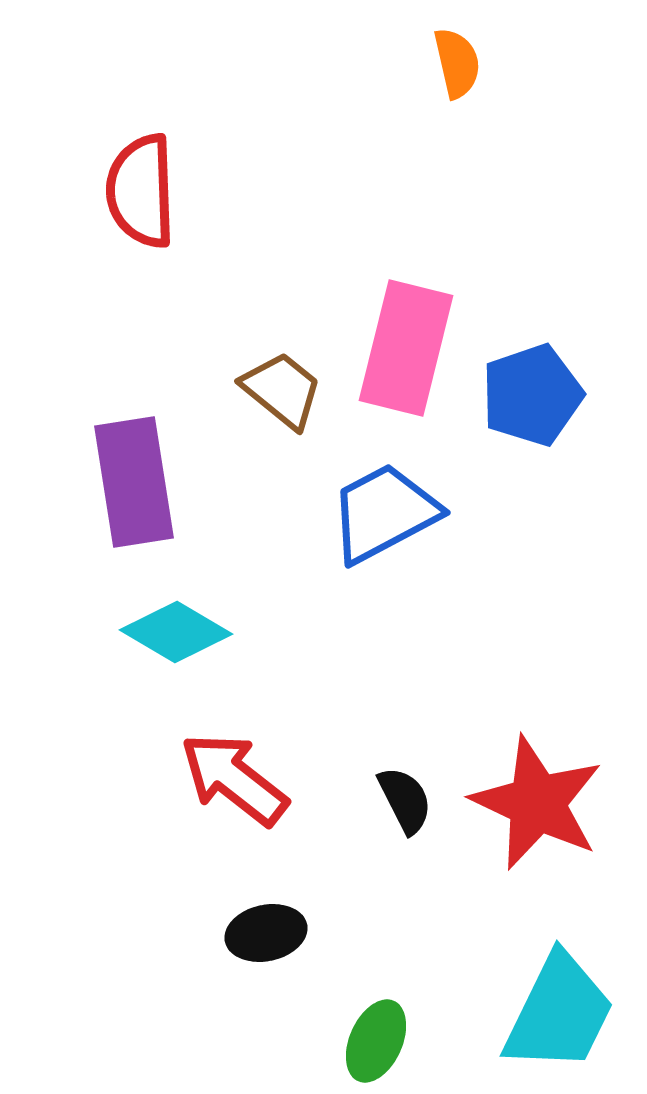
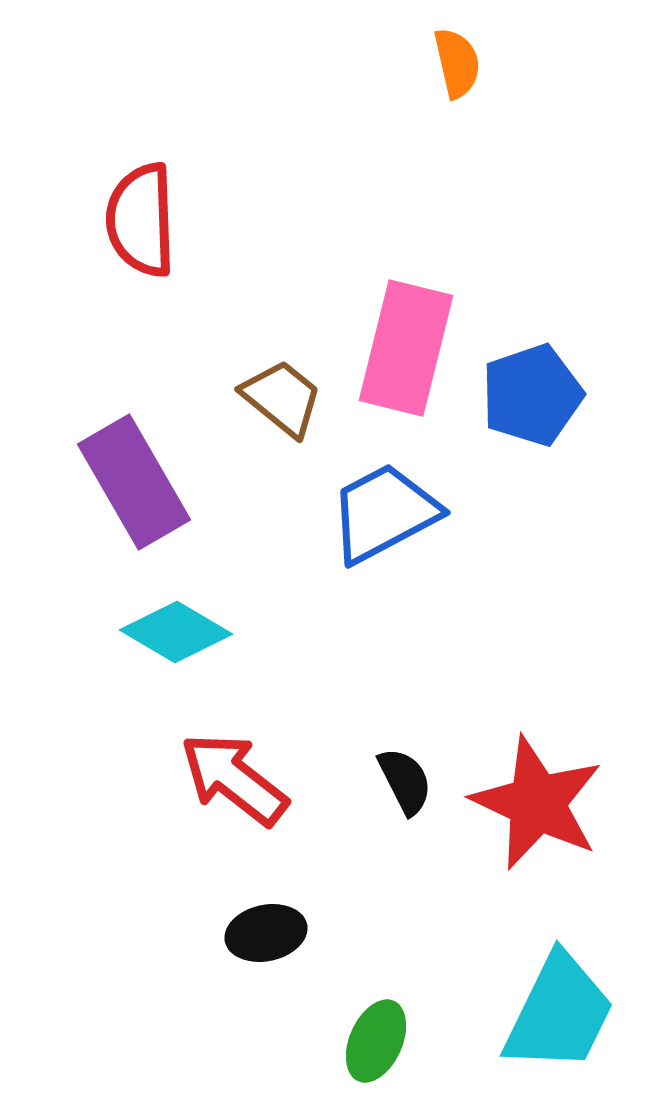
red semicircle: moved 29 px down
brown trapezoid: moved 8 px down
purple rectangle: rotated 21 degrees counterclockwise
black semicircle: moved 19 px up
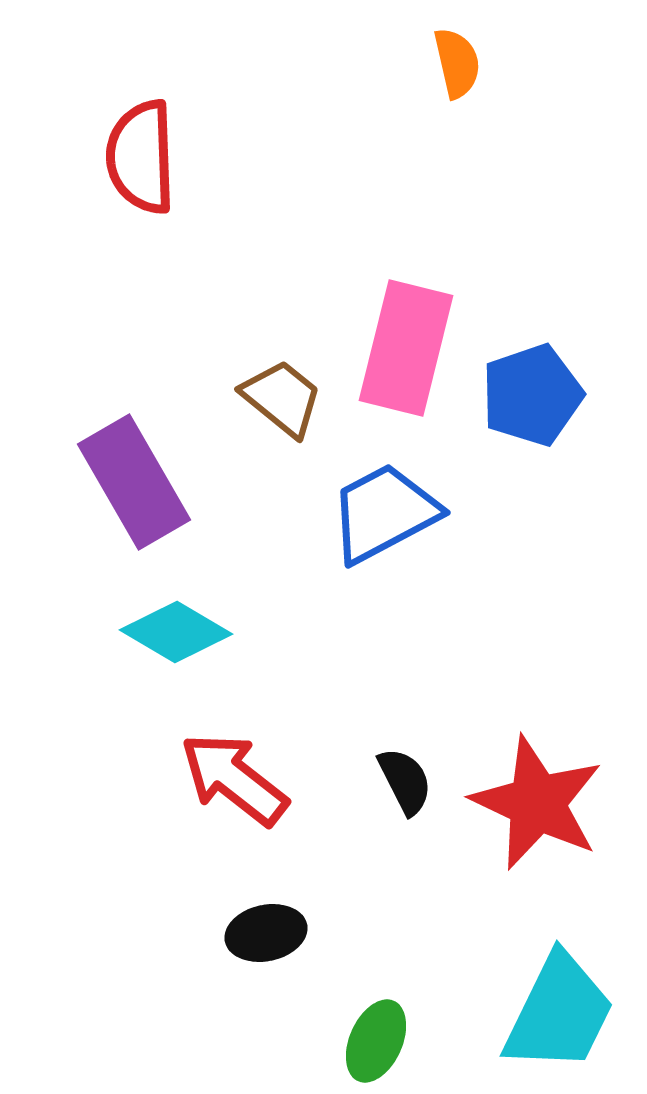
red semicircle: moved 63 px up
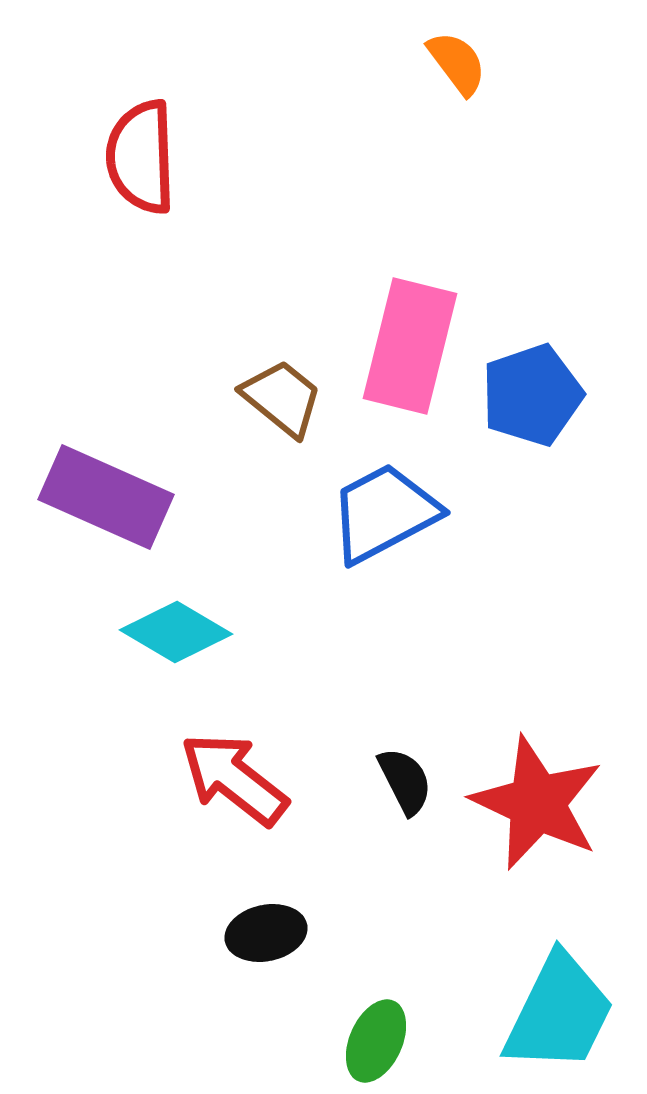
orange semicircle: rotated 24 degrees counterclockwise
pink rectangle: moved 4 px right, 2 px up
purple rectangle: moved 28 px left, 15 px down; rotated 36 degrees counterclockwise
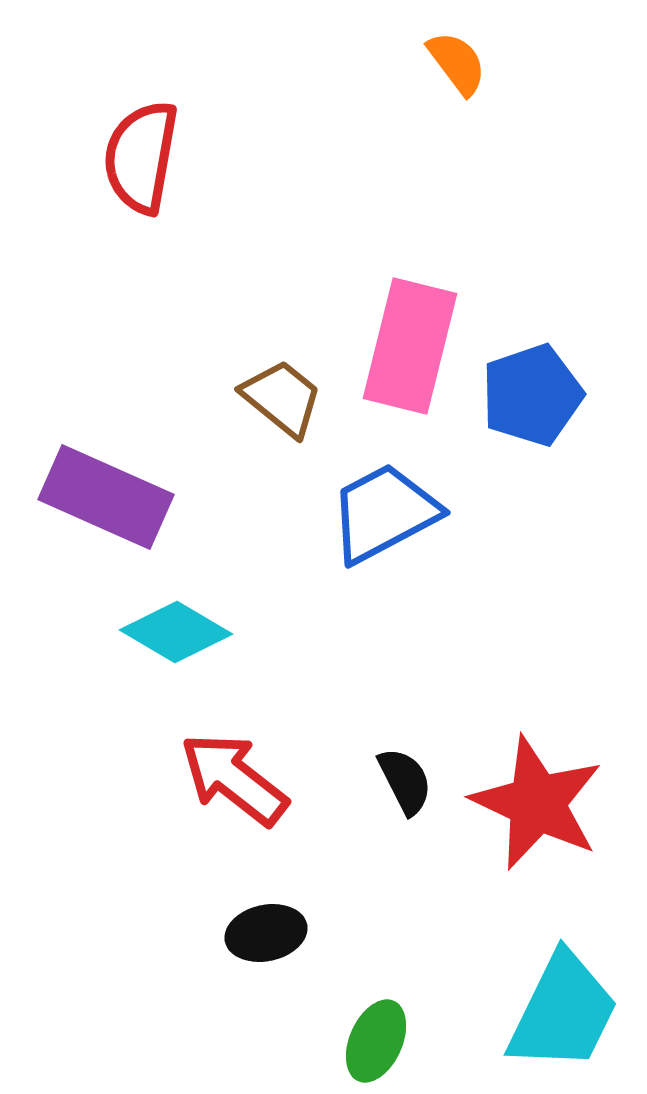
red semicircle: rotated 12 degrees clockwise
cyan trapezoid: moved 4 px right, 1 px up
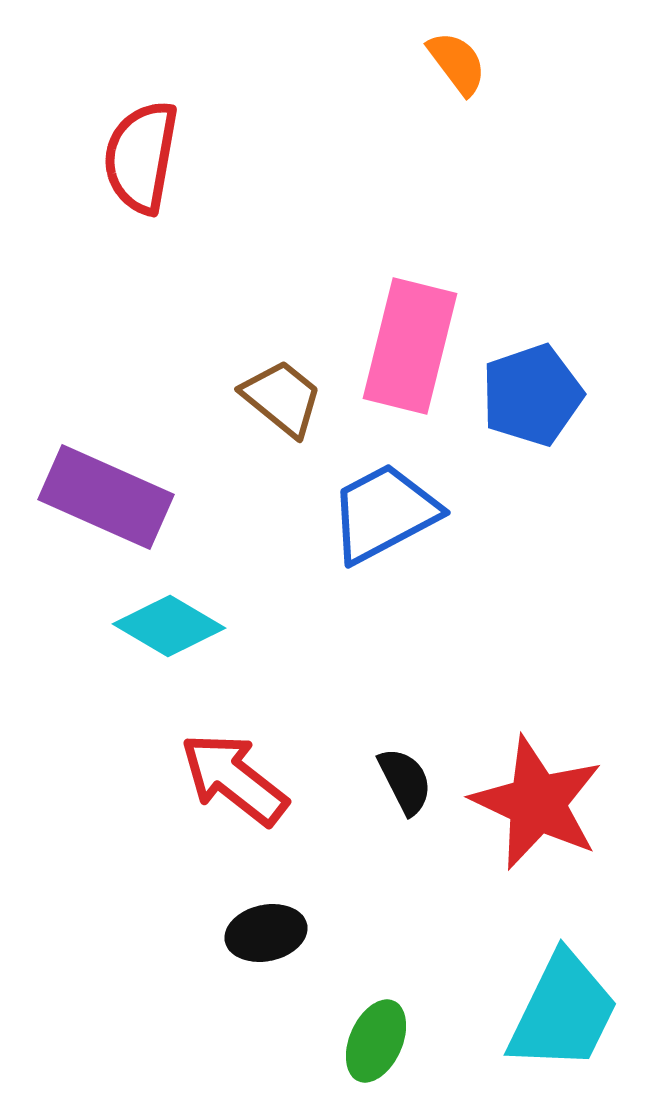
cyan diamond: moved 7 px left, 6 px up
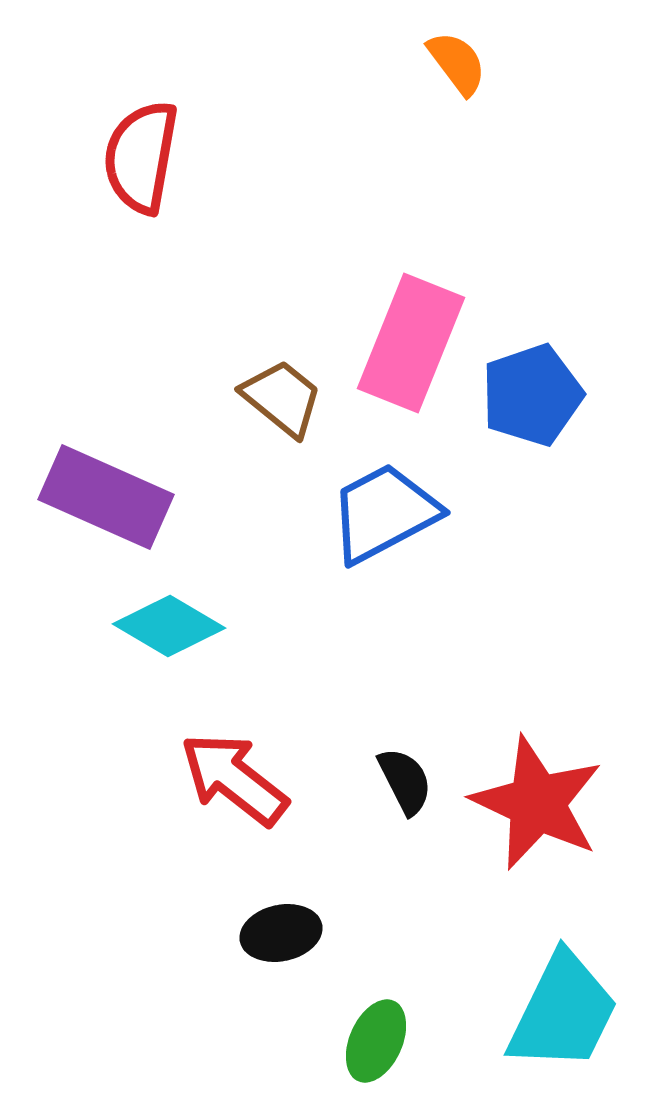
pink rectangle: moved 1 px right, 3 px up; rotated 8 degrees clockwise
black ellipse: moved 15 px right
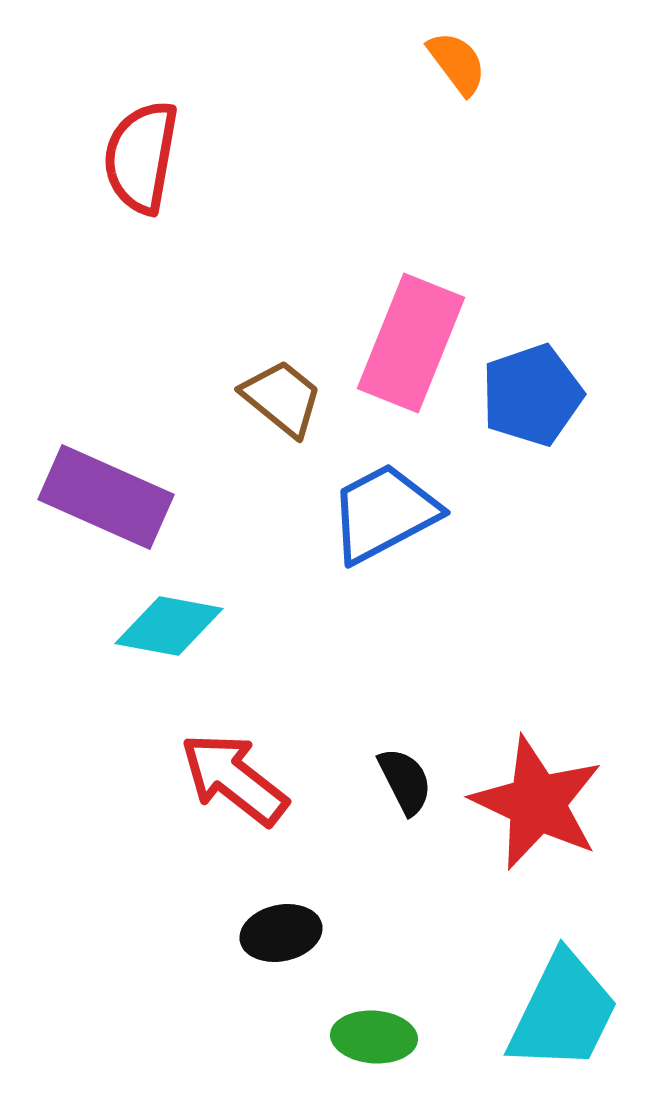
cyan diamond: rotated 20 degrees counterclockwise
green ellipse: moved 2 px left, 4 px up; rotated 70 degrees clockwise
